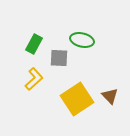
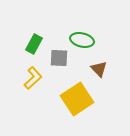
yellow L-shape: moved 1 px left, 1 px up
brown triangle: moved 11 px left, 27 px up
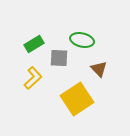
green rectangle: rotated 30 degrees clockwise
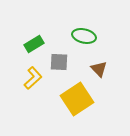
green ellipse: moved 2 px right, 4 px up
gray square: moved 4 px down
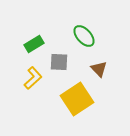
green ellipse: rotated 35 degrees clockwise
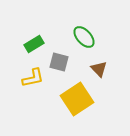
green ellipse: moved 1 px down
gray square: rotated 12 degrees clockwise
yellow L-shape: rotated 30 degrees clockwise
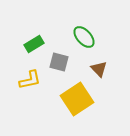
yellow L-shape: moved 3 px left, 2 px down
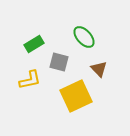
yellow square: moved 1 px left, 3 px up; rotated 8 degrees clockwise
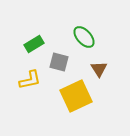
brown triangle: rotated 12 degrees clockwise
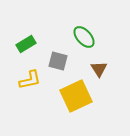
green rectangle: moved 8 px left
gray square: moved 1 px left, 1 px up
